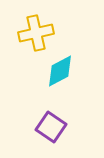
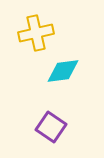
cyan diamond: moved 3 px right; rotated 20 degrees clockwise
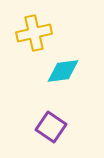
yellow cross: moved 2 px left
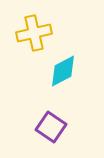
cyan diamond: rotated 20 degrees counterclockwise
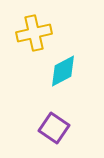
purple square: moved 3 px right, 1 px down
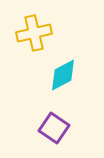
cyan diamond: moved 4 px down
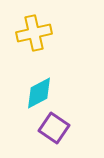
cyan diamond: moved 24 px left, 18 px down
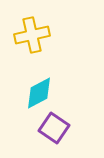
yellow cross: moved 2 px left, 2 px down
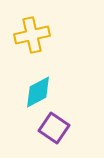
cyan diamond: moved 1 px left, 1 px up
